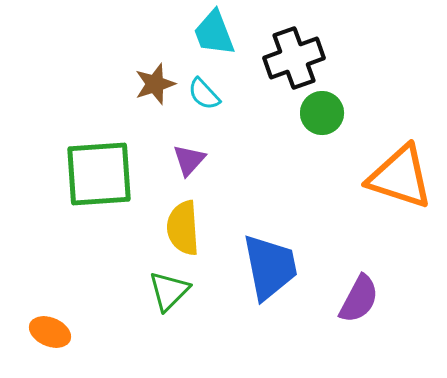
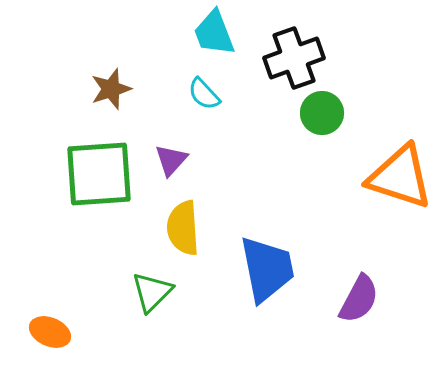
brown star: moved 44 px left, 5 px down
purple triangle: moved 18 px left
blue trapezoid: moved 3 px left, 2 px down
green triangle: moved 17 px left, 1 px down
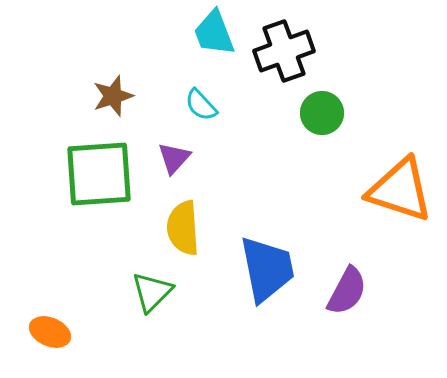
black cross: moved 10 px left, 7 px up
brown star: moved 2 px right, 7 px down
cyan semicircle: moved 3 px left, 11 px down
purple triangle: moved 3 px right, 2 px up
orange triangle: moved 13 px down
purple semicircle: moved 12 px left, 8 px up
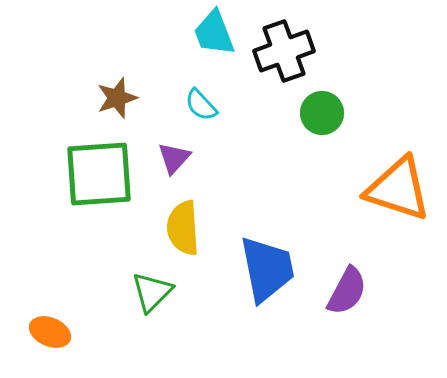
brown star: moved 4 px right, 2 px down
orange triangle: moved 2 px left, 1 px up
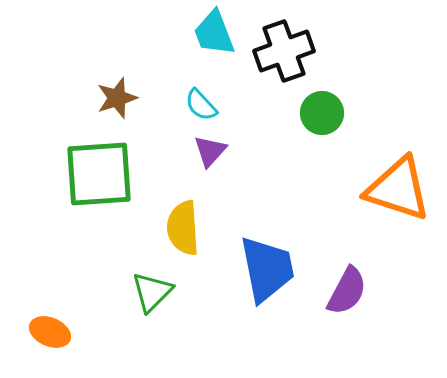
purple triangle: moved 36 px right, 7 px up
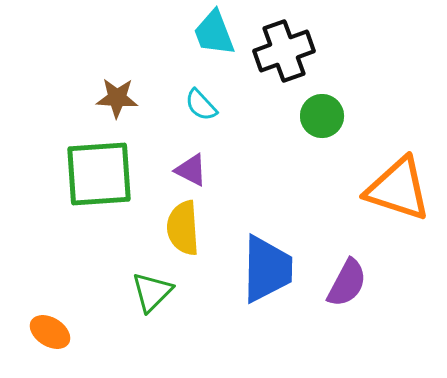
brown star: rotated 21 degrees clockwise
green circle: moved 3 px down
purple triangle: moved 19 px left, 19 px down; rotated 45 degrees counterclockwise
blue trapezoid: rotated 12 degrees clockwise
purple semicircle: moved 8 px up
orange ellipse: rotated 9 degrees clockwise
